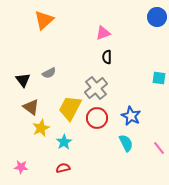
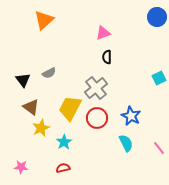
cyan square: rotated 32 degrees counterclockwise
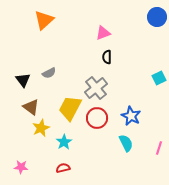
pink line: rotated 56 degrees clockwise
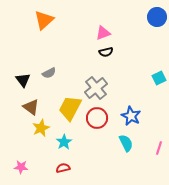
black semicircle: moved 1 px left, 5 px up; rotated 104 degrees counterclockwise
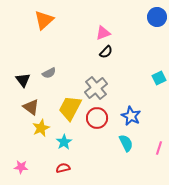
black semicircle: rotated 32 degrees counterclockwise
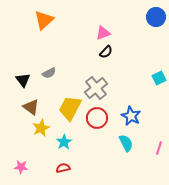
blue circle: moved 1 px left
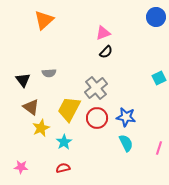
gray semicircle: rotated 24 degrees clockwise
yellow trapezoid: moved 1 px left, 1 px down
blue star: moved 5 px left, 1 px down; rotated 18 degrees counterclockwise
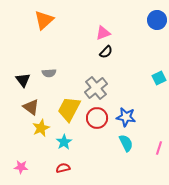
blue circle: moved 1 px right, 3 px down
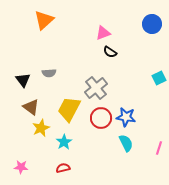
blue circle: moved 5 px left, 4 px down
black semicircle: moved 4 px right; rotated 80 degrees clockwise
red circle: moved 4 px right
